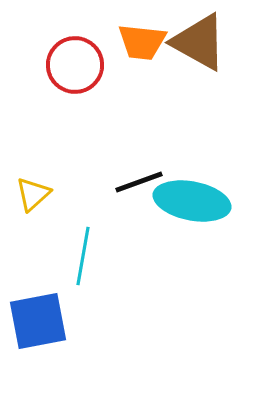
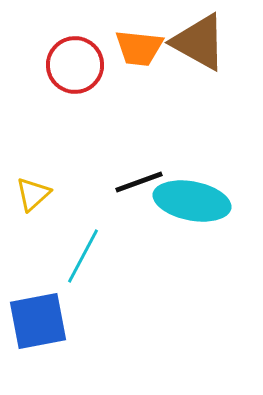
orange trapezoid: moved 3 px left, 6 px down
cyan line: rotated 18 degrees clockwise
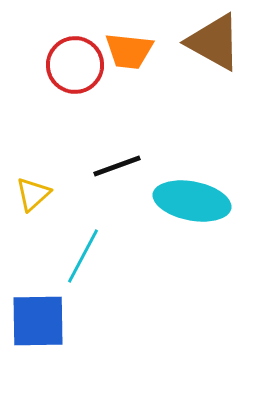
brown triangle: moved 15 px right
orange trapezoid: moved 10 px left, 3 px down
black line: moved 22 px left, 16 px up
blue square: rotated 10 degrees clockwise
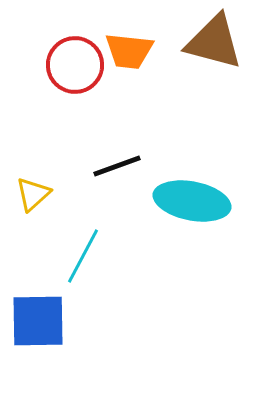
brown triangle: rotated 14 degrees counterclockwise
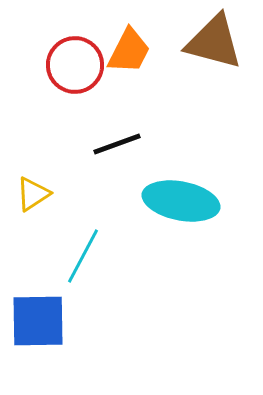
orange trapezoid: rotated 69 degrees counterclockwise
black line: moved 22 px up
yellow triangle: rotated 9 degrees clockwise
cyan ellipse: moved 11 px left
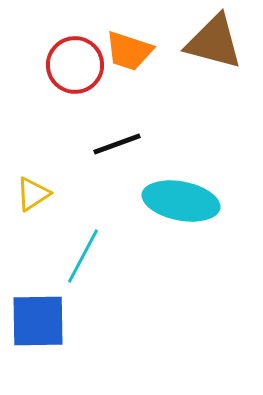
orange trapezoid: rotated 81 degrees clockwise
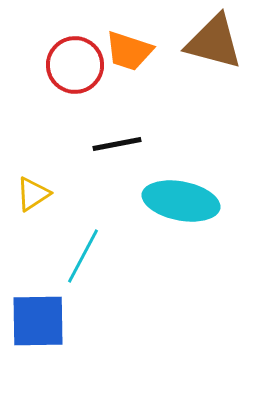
black line: rotated 9 degrees clockwise
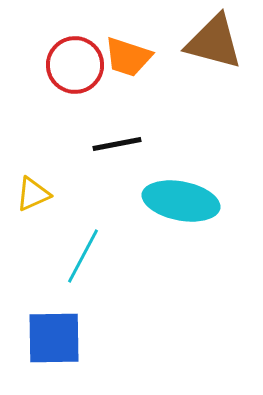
orange trapezoid: moved 1 px left, 6 px down
yellow triangle: rotated 9 degrees clockwise
blue square: moved 16 px right, 17 px down
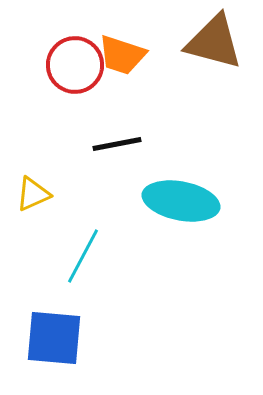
orange trapezoid: moved 6 px left, 2 px up
blue square: rotated 6 degrees clockwise
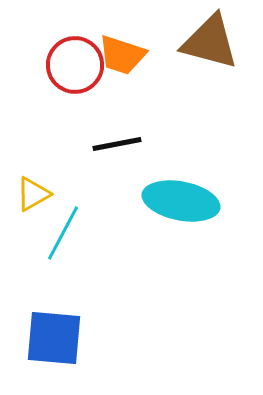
brown triangle: moved 4 px left
yellow triangle: rotated 6 degrees counterclockwise
cyan line: moved 20 px left, 23 px up
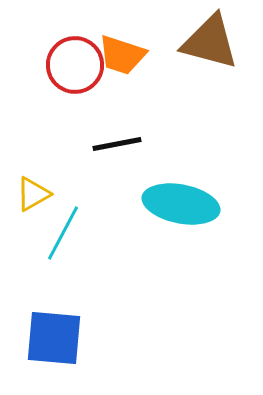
cyan ellipse: moved 3 px down
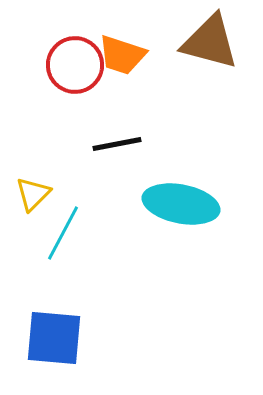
yellow triangle: rotated 15 degrees counterclockwise
